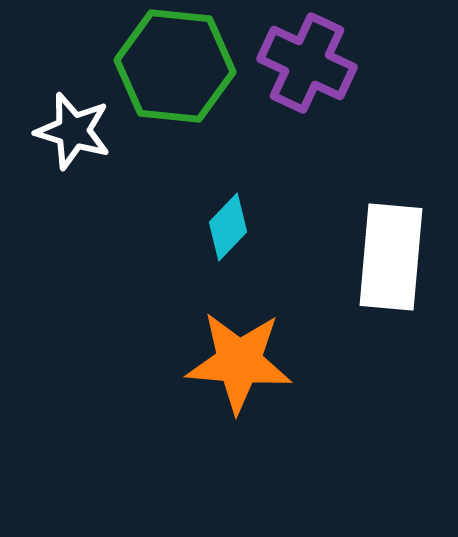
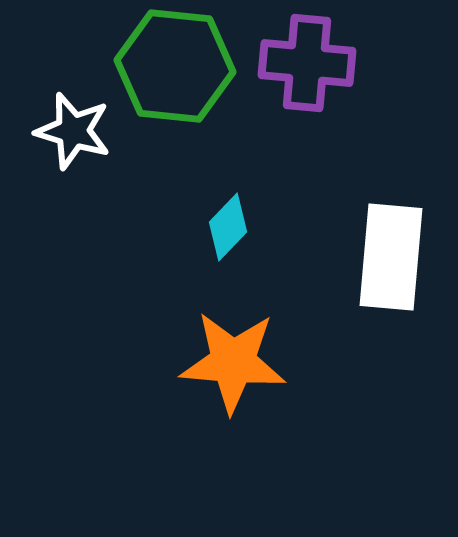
purple cross: rotated 20 degrees counterclockwise
orange star: moved 6 px left
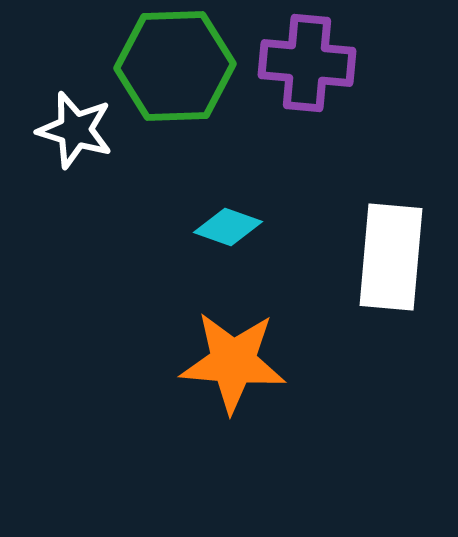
green hexagon: rotated 8 degrees counterclockwise
white star: moved 2 px right, 1 px up
cyan diamond: rotated 66 degrees clockwise
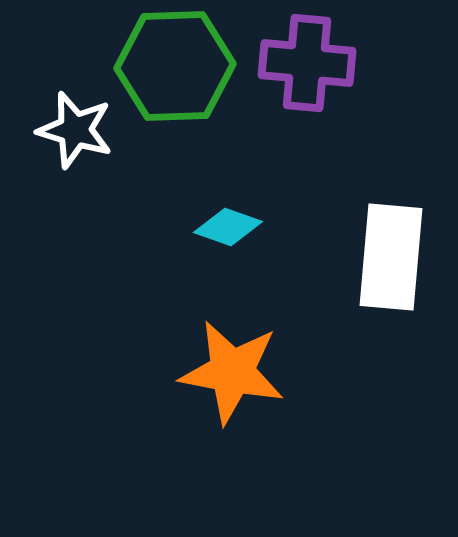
orange star: moved 1 px left, 10 px down; rotated 6 degrees clockwise
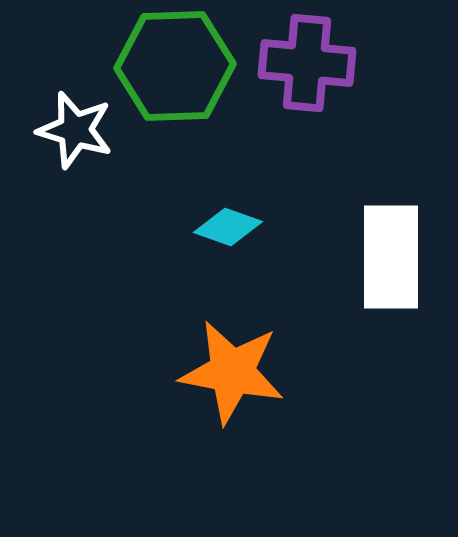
white rectangle: rotated 5 degrees counterclockwise
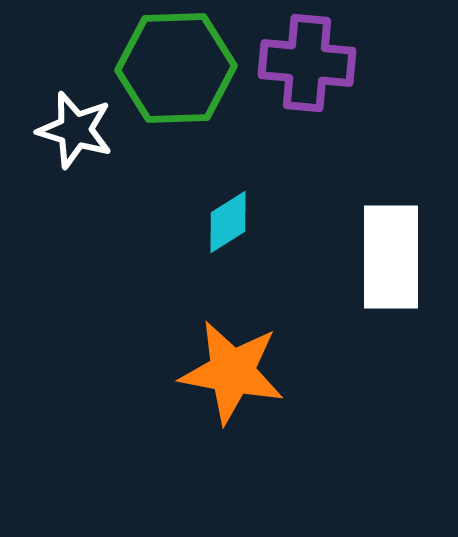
green hexagon: moved 1 px right, 2 px down
cyan diamond: moved 5 px up; rotated 52 degrees counterclockwise
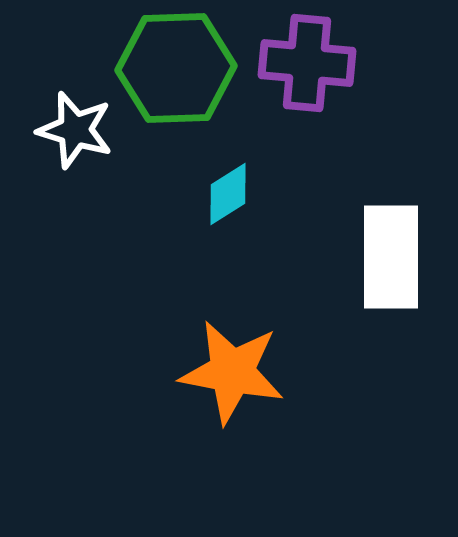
cyan diamond: moved 28 px up
